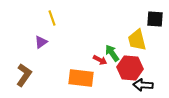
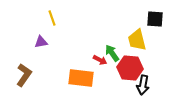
purple triangle: rotated 24 degrees clockwise
black arrow: rotated 84 degrees counterclockwise
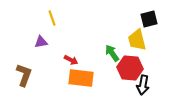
black square: moved 6 px left; rotated 18 degrees counterclockwise
red arrow: moved 29 px left
brown L-shape: rotated 15 degrees counterclockwise
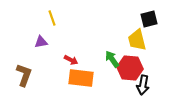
green arrow: moved 6 px down
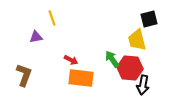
purple triangle: moved 5 px left, 5 px up
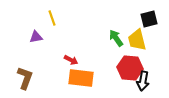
green arrow: moved 4 px right, 21 px up
brown L-shape: moved 1 px right, 3 px down
black arrow: moved 4 px up
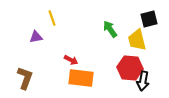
green arrow: moved 6 px left, 9 px up
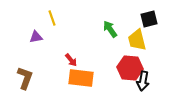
red arrow: rotated 24 degrees clockwise
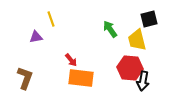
yellow line: moved 1 px left, 1 px down
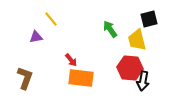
yellow line: rotated 21 degrees counterclockwise
